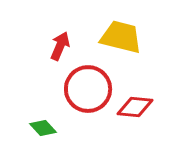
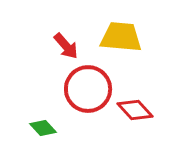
yellow trapezoid: rotated 9 degrees counterclockwise
red arrow: moved 6 px right; rotated 116 degrees clockwise
red diamond: moved 3 px down; rotated 42 degrees clockwise
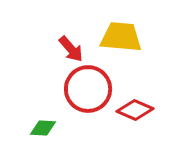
red arrow: moved 5 px right, 3 px down
red diamond: rotated 24 degrees counterclockwise
green diamond: rotated 44 degrees counterclockwise
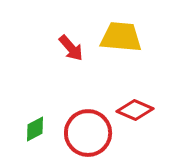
red arrow: moved 1 px up
red circle: moved 44 px down
green diamond: moved 8 px left, 1 px down; rotated 32 degrees counterclockwise
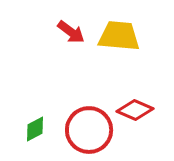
yellow trapezoid: moved 2 px left, 1 px up
red arrow: moved 16 px up; rotated 12 degrees counterclockwise
red circle: moved 1 px right, 3 px up
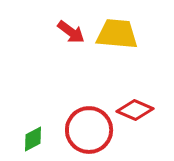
yellow trapezoid: moved 2 px left, 2 px up
green diamond: moved 2 px left, 10 px down
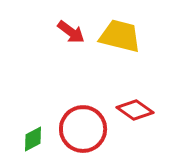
yellow trapezoid: moved 3 px right, 2 px down; rotated 9 degrees clockwise
red diamond: rotated 12 degrees clockwise
red circle: moved 6 px left, 1 px up
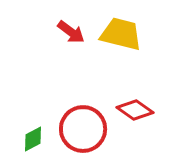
yellow trapezoid: moved 1 px right, 2 px up
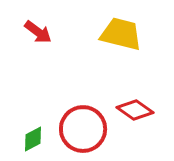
red arrow: moved 33 px left
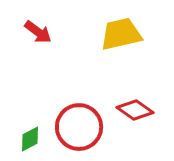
yellow trapezoid: rotated 27 degrees counterclockwise
red circle: moved 4 px left, 2 px up
green diamond: moved 3 px left
